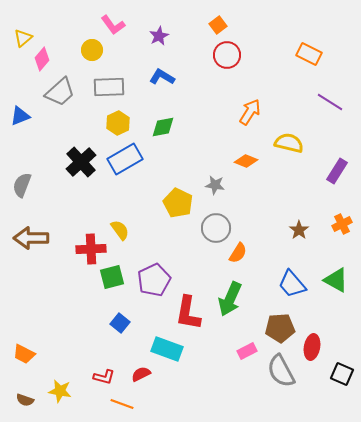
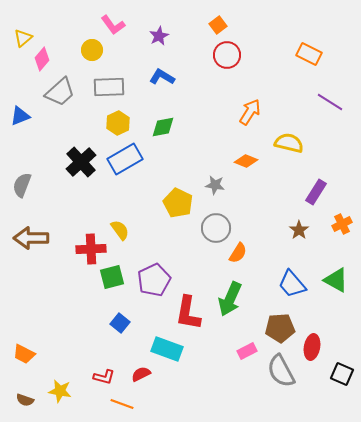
purple rectangle at (337, 171): moved 21 px left, 21 px down
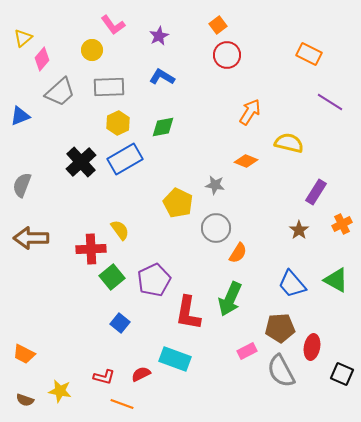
green square at (112, 277): rotated 25 degrees counterclockwise
cyan rectangle at (167, 349): moved 8 px right, 10 px down
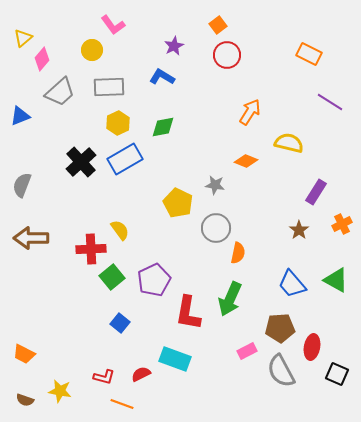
purple star at (159, 36): moved 15 px right, 10 px down
orange semicircle at (238, 253): rotated 20 degrees counterclockwise
black square at (342, 374): moved 5 px left
